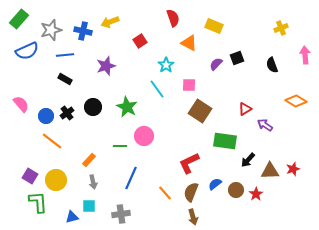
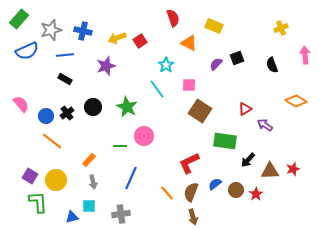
yellow arrow at (110, 22): moved 7 px right, 16 px down
orange line at (165, 193): moved 2 px right
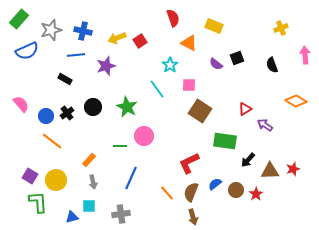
blue line at (65, 55): moved 11 px right
purple semicircle at (216, 64): rotated 96 degrees counterclockwise
cyan star at (166, 65): moved 4 px right
